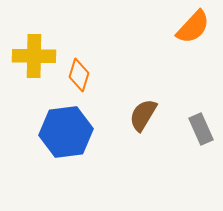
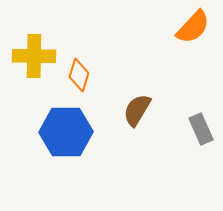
brown semicircle: moved 6 px left, 5 px up
blue hexagon: rotated 6 degrees clockwise
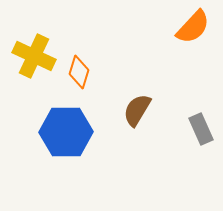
yellow cross: rotated 24 degrees clockwise
orange diamond: moved 3 px up
